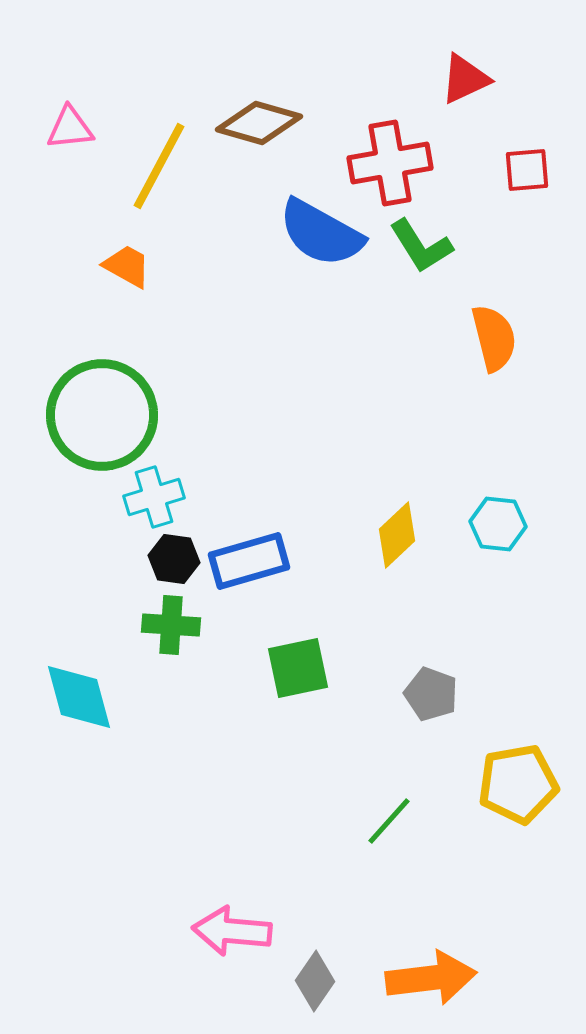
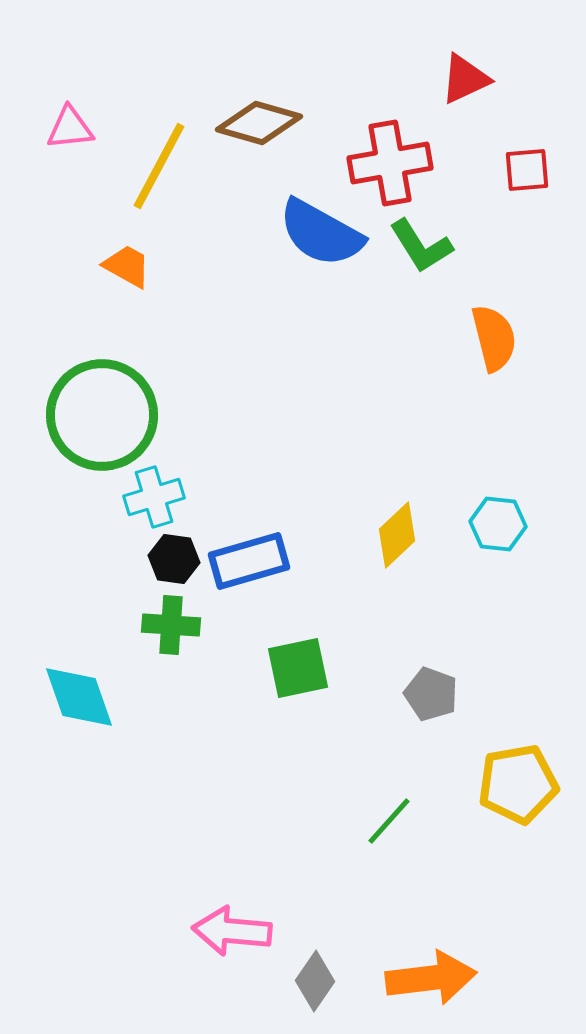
cyan diamond: rotated 4 degrees counterclockwise
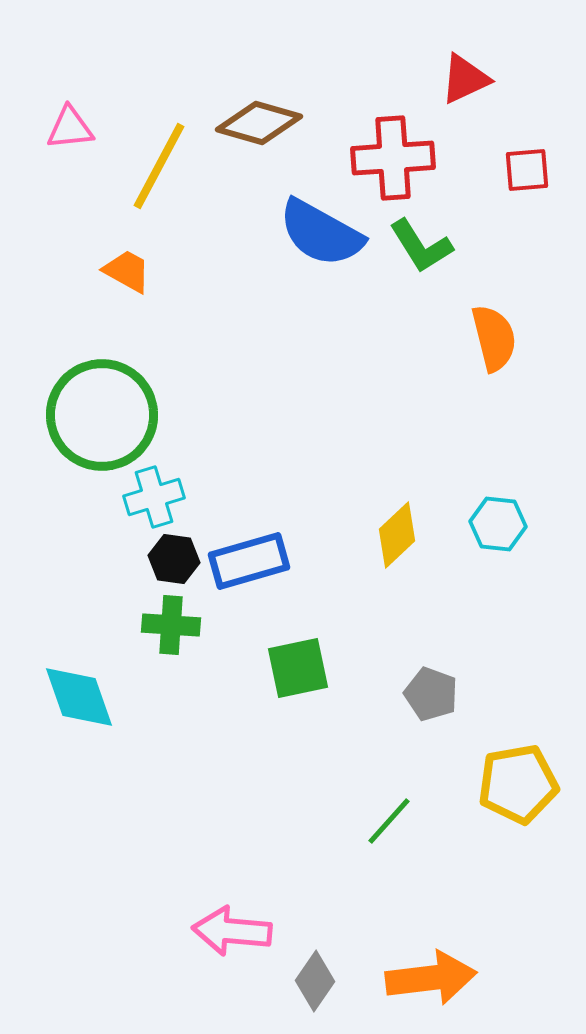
red cross: moved 3 px right, 5 px up; rotated 6 degrees clockwise
orange trapezoid: moved 5 px down
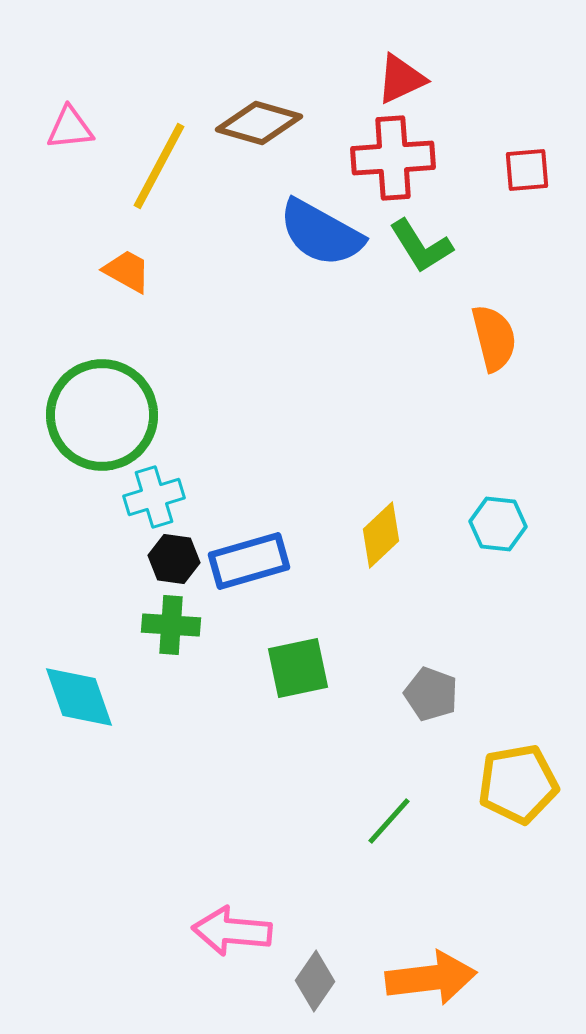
red triangle: moved 64 px left
yellow diamond: moved 16 px left
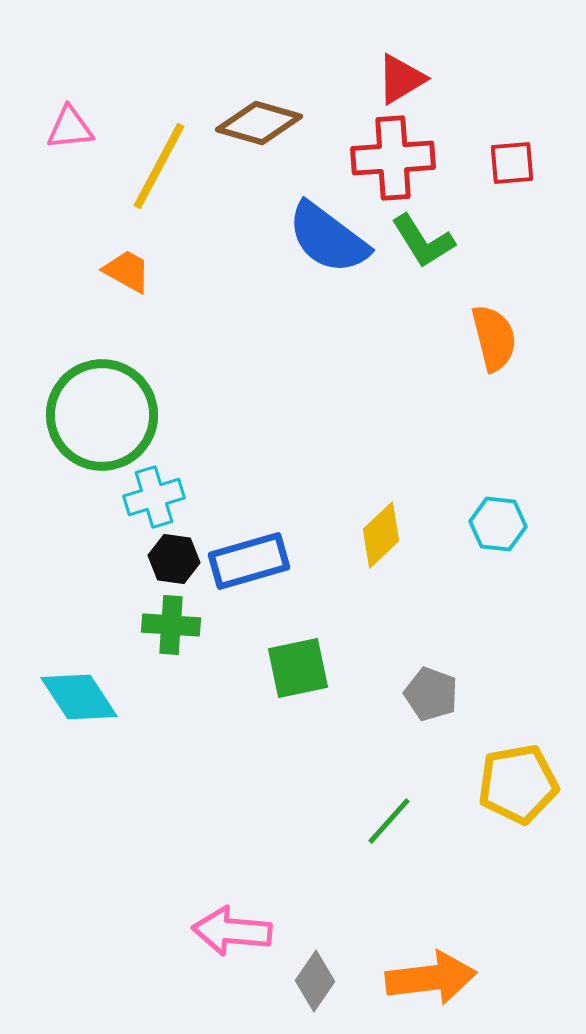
red triangle: rotated 6 degrees counterclockwise
red square: moved 15 px left, 7 px up
blue semicircle: moved 7 px right, 5 px down; rotated 8 degrees clockwise
green L-shape: moved 2 px right, 5 px up
cyan diamond: rotated 14 degrees counterclockwise
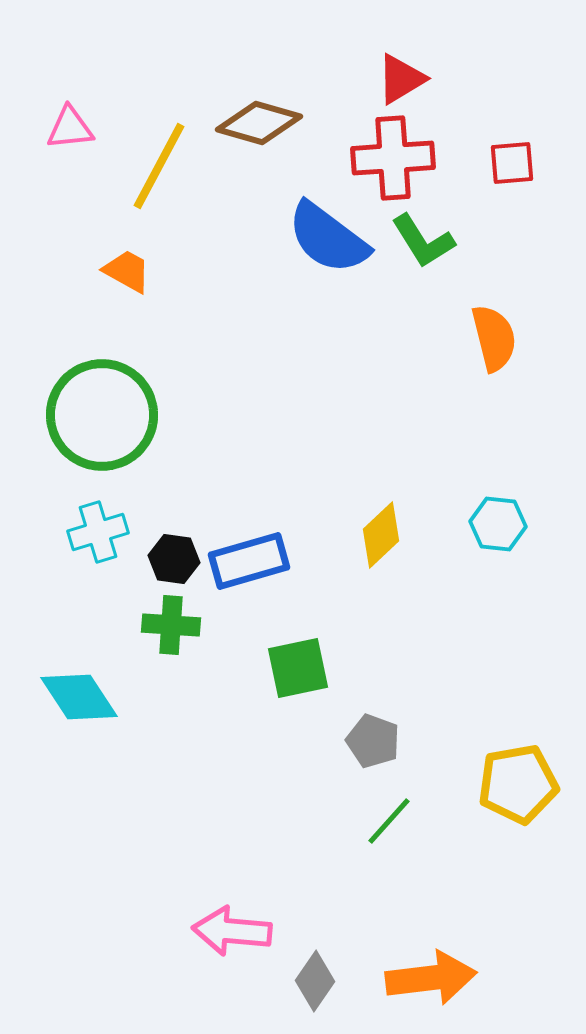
cyan cross: moved 56 px left, 35 px down
gray pentagon: moved 58 px left, 47 px down
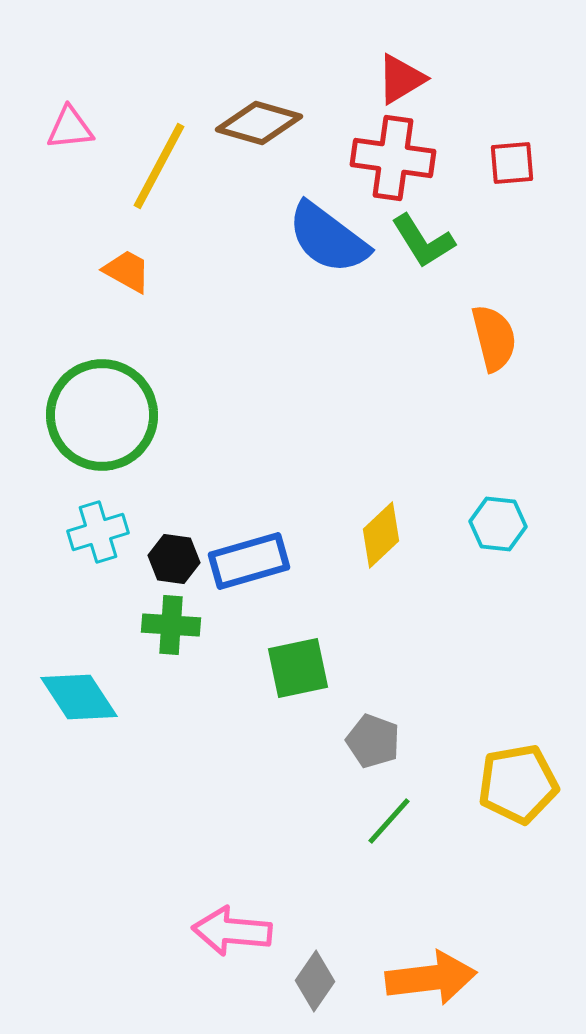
red cross: rotated 12 degrees clockwise
